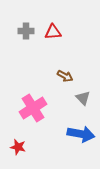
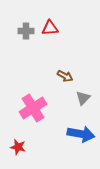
red triangle: moved 3 px left, 4 px up
gray triangle: rotated 28 degrees clockwise
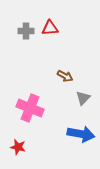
pink cross: moved 3 px left; rotated 36 degrees counterclockwise
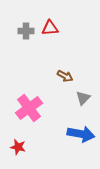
pink cross: moved 1 px left; rotated 32 degrees clockwise
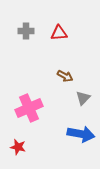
red triangle: moved 9 px right, 5 px down
pink cross: rotated 12 degrees clockwise
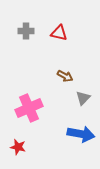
red triangle: rotated 18 degrees clockwise
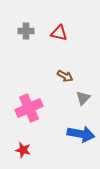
red star: moved 5 px right, 3 px down
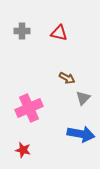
gray cross: moved 4 px left
brown arrow: moved 2 px right, 2 px down
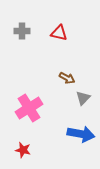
pink cross: rotated 8 degrees counterclockwise
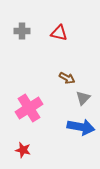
blue arrow: moved 7 px up
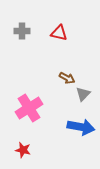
gray triangle: moved 4 px up
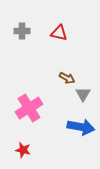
gray triangle: rotated 14 degrees counterclockwise
